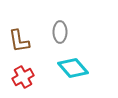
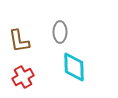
cyan diamond: moved 1 px right, 1 px up; rotated 40 degrees clockwise
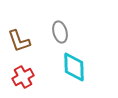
gray ellipse: rotated 15 degrees counterclockwise
brown L-shape: rotated 10 degrees counterclockwise
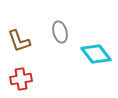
cyan diamond: moved 22 px right, 13 px up; rotated 36 degrees counterclockwise
red cross: moved 2 px left, 2 px down; rotated 20 degrees clockwise
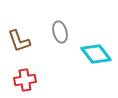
red cross: moved 4 px right, 1 px down
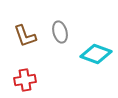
brown L-shape: moved 6 px right, 5 px up
cyan diamond: rotated 32 degrees counterclockwise
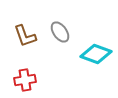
gray ellipse: rotated 20 degrees counterclockwise
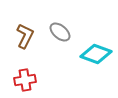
gray ellipse: rotated 15 degrees counterclockwise
brown L-shape: rotated 135 degrees counterclockwise
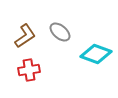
brown L-shape: rotated 30 degrees clockwise
red cross: moved 4 px right, 10 px up
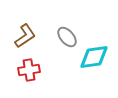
gray ellipse: moved 7 px right, 5 px down; rotated 10 degrees clockwise
cyan diamond: moved 2 px left, 3 px down; rotated 28 degrees counterclockwise
